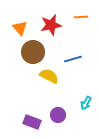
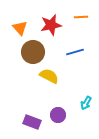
blue line: moved 2 px right, 7 px up
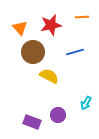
orange line: moved 1 px right
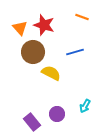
orange line: rotated 24 degrees clockwise
red star: moved 7 px left; rotated 30 degrees clockwise
yellow semicircle: moved 2 px right, 3 px up
cyan arrow: moved 1 px left, 3 px down
purple circle: moved 1 px left, 1 px up
purple rectangle: rotated 30 degrees clockwise
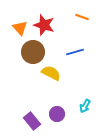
purple rectangle: moved 1 px up
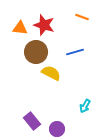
orange triangle: rotated 42 degrees counterclockwise
brown circle: moved 3 px right
purple circle: moved 15 px down
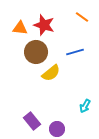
orange line: rotated 16 degrees clockwise
yellow semicircle: rotated 114 degrees clockwise
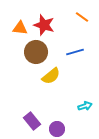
yellow semicircle: moved 3 px down
cyan arrow: rotated 136 degrees counterclockwise
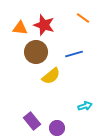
orange line: moved 1 px right, 1 px down
blue line: moved 1 px left, 2 px down
purple circle: moved 1 px up
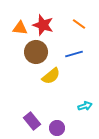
orange line: moved 4 px left, 6 px down
red star: moved 1 px left
